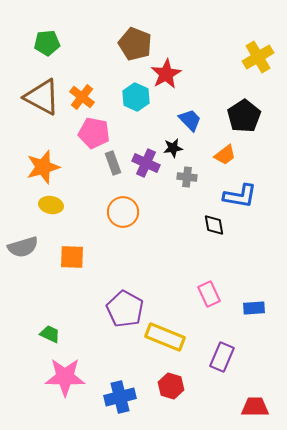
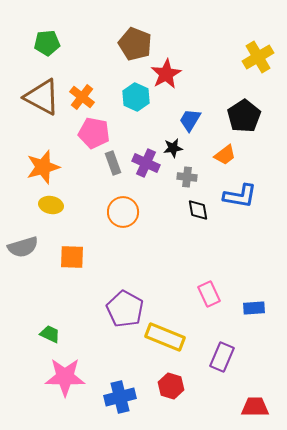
blue trapezoid: rotated 105 degrees counterclockwise
black diamond: moved 16 px left, 15 px up
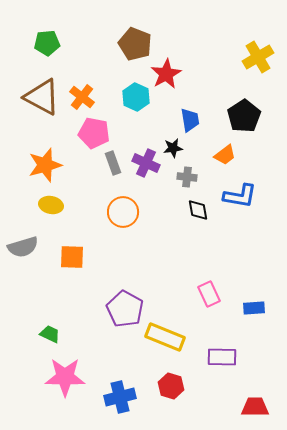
blue trapezoid: rotated 140 degrees clockwise
orange star: moved 2 px right, 2 px up
purple rectangle: rotated 68 degrees clockwise
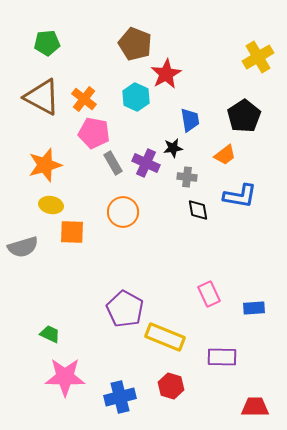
orange cross: moved 2 px right, 2 px down
gray rectangle: rotated 10 degrees counterclockwise
orange square: moved 25 px up
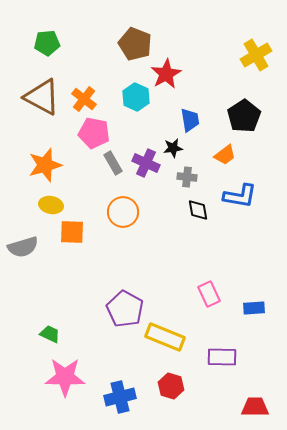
yellow cross: moved 2 px left, 2 px up
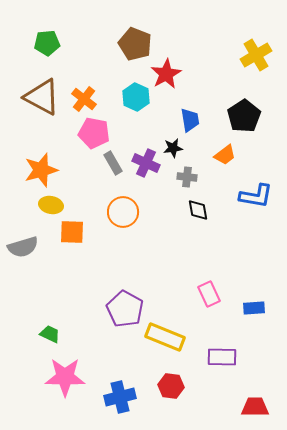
orange star: moved 4 px left, 5 px down
blue L-shape: moved 16 px right
red hexagon: rotated 10 degrees counterclockwise
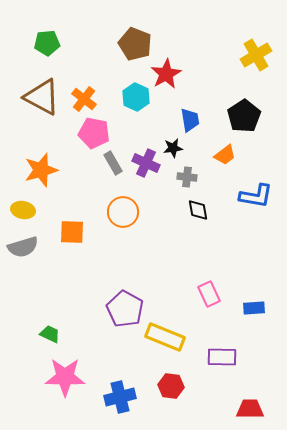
yellow ellipse: moved 28 px left, 5 px down
red trapezoid: moved 5 px left, 2 px down
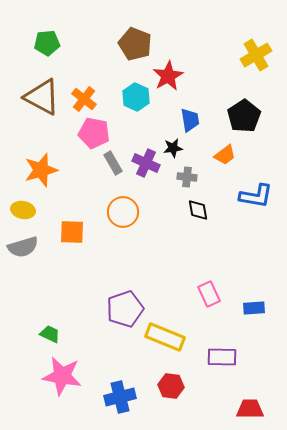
red star: moved 2 px right, 2 px down
purple pentagon: rotated 24 degrees clockwise
pink star: moved 3 px left, 1 px up; rotated 9 degrees clockwise
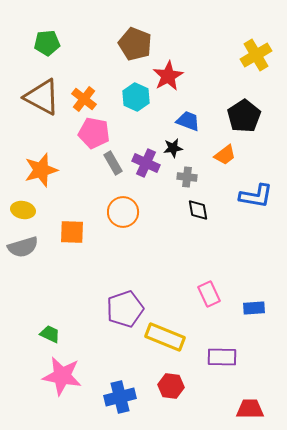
blue trapezoid: moved 2 px left, 1 px down; rotated 60 degrees counterclockwise
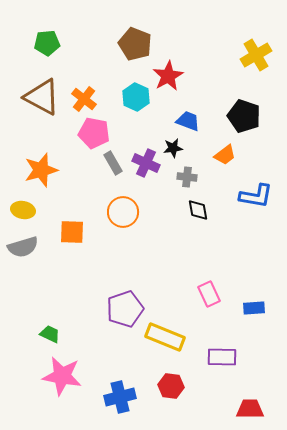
black pentagon: rotated 20 degrees counterclockwise
